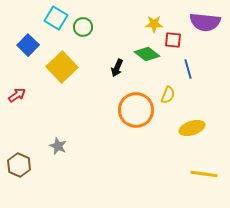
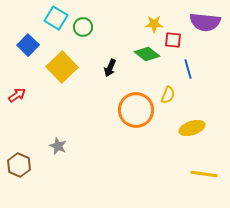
black arrow: moved 7 px left
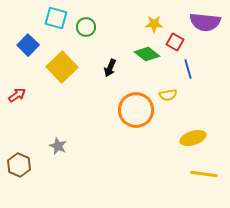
cyan square: rotated 15 degrees counterclockwise
green circle: moved 3 px right
red square: moved 2 px right, 2 px down; rotated 24 degrees clockwise
yellow semicircle: rotated 60 degrees clockwise
yellow ellipse: moved 1 px right, 10 px down
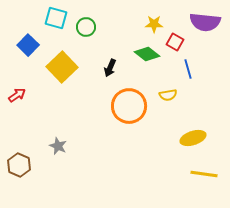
orange circle: moved 7 px left, 4 px up
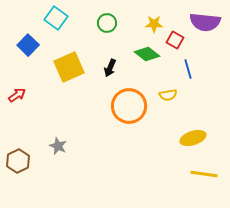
cyan square: rotated 20 degrees clockwise
green circle: moved 21 px right, 4 px up
red square: moved 2 px up
yellow square: moved 7 px right; rotated 20 degrees clockwise
brown hexagon: moved 1 px left, 4 px up; rotated 10 degrees clockwise
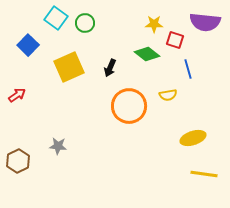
green circle: moved 22 px left
red square: rotated 12 degrees counterclockwise
gray star: rotated 18 degrees counterclockwise
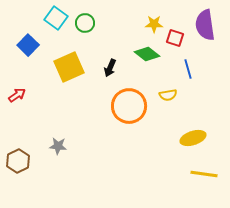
purple semicircle: moved 3 px down; rotated 76 degrees clockwise
red square: moved 2 px up
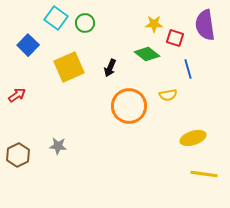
brown hexagon: moved 6 px up
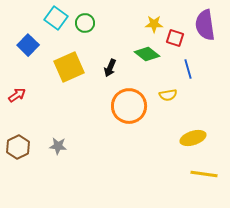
brown hexagon: moved 8 px up
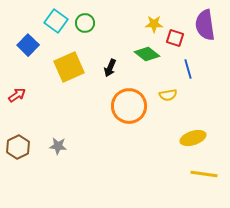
cyan square: moved 3 px down
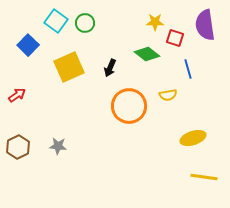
yellow star: moved 1 px right, 2 px up
yellow line: moved 3 px down
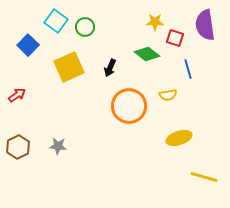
green circle: moved 4 px down
yellow ellipse: moved 14 px left
yellow line: rotated 8 degrees clockwise
